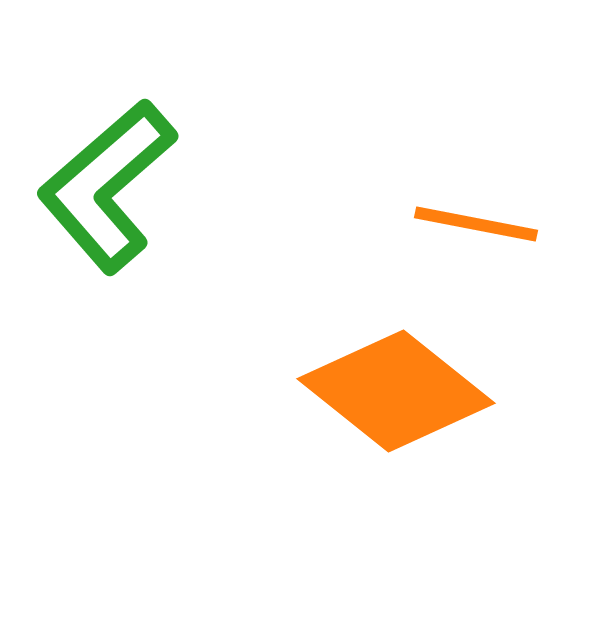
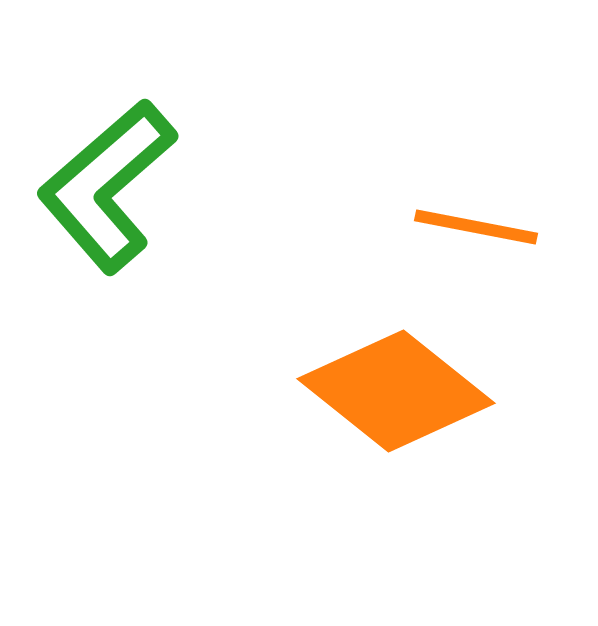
orange line: moved 3 px down
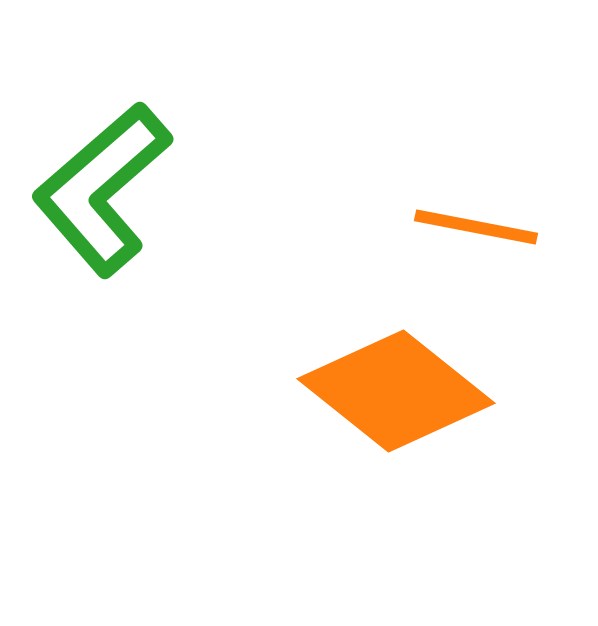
green L-shape: moved 5 px left, 3 px down
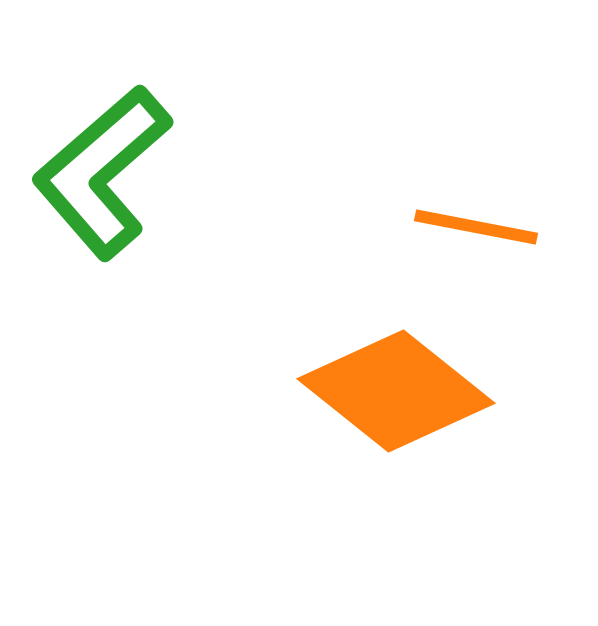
green L-shape: moved 17 px up
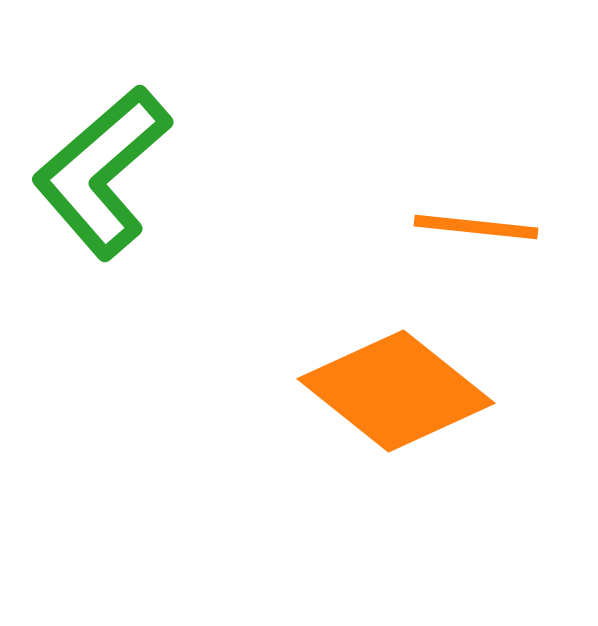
orange line: rotated 5 degrees counterclockwise
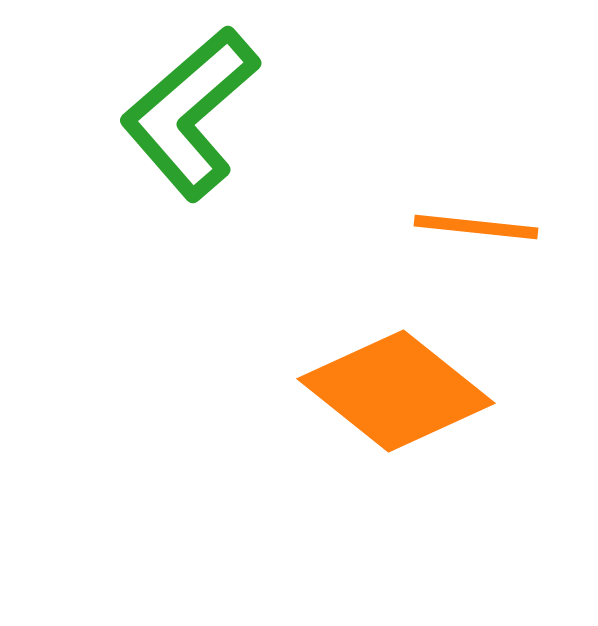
green L-shape: moved 88 px right, 59 px up
